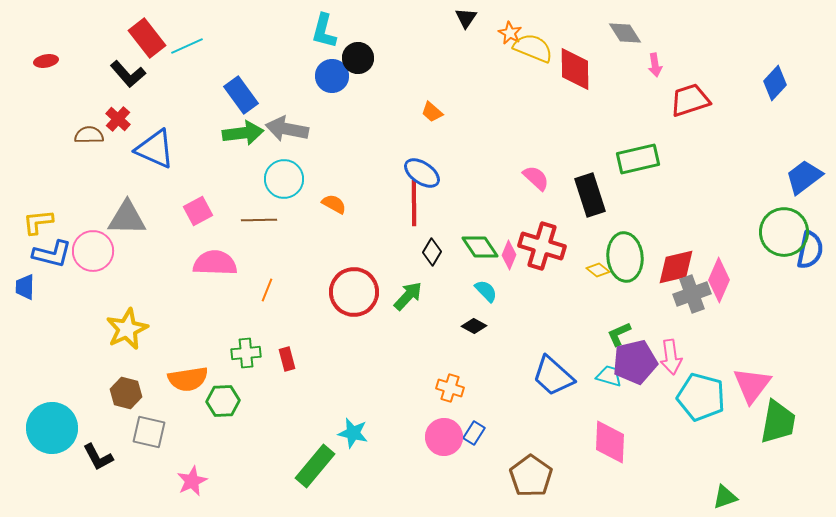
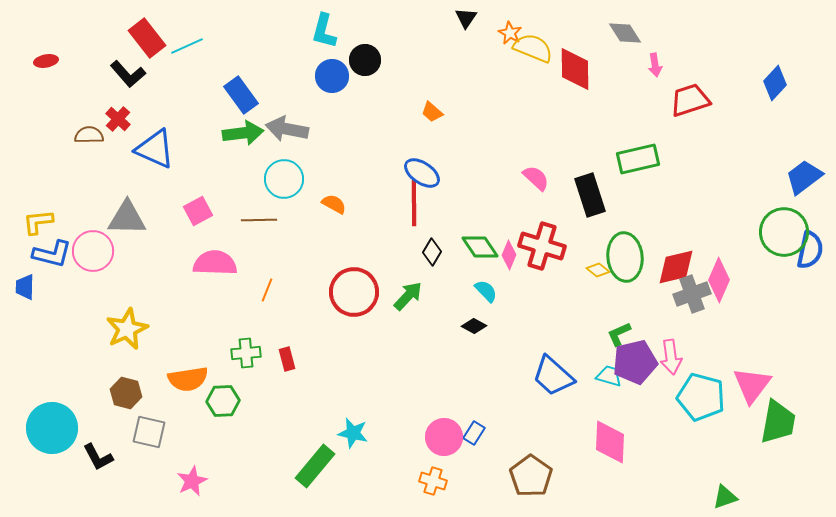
black circle at (358, 58): moved 7 px right, 2 px down
orange cross at (450, 388): moved 17 px left, 93 px down
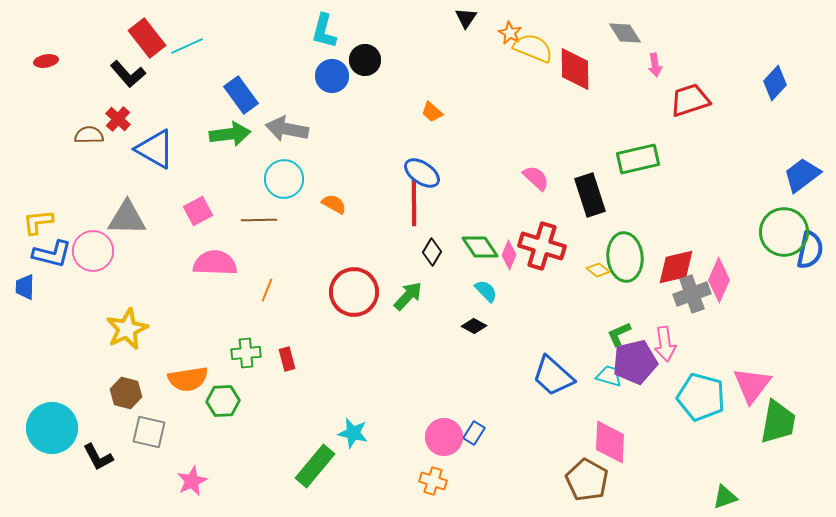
green arrow at (243, 133): moved 13 px left, 1 px down
blue triangle at (155, 149): rotated 6 degrees clockwise
blue trapezoid at (804, 177): moved 2 px left, 2 px up
pink arrow at (671, 357): moved 6 px left, 13 px up
brown pentagon at (531, 476): moved 56 px right, 4 px down; rotated 6 degrees counterclockwise
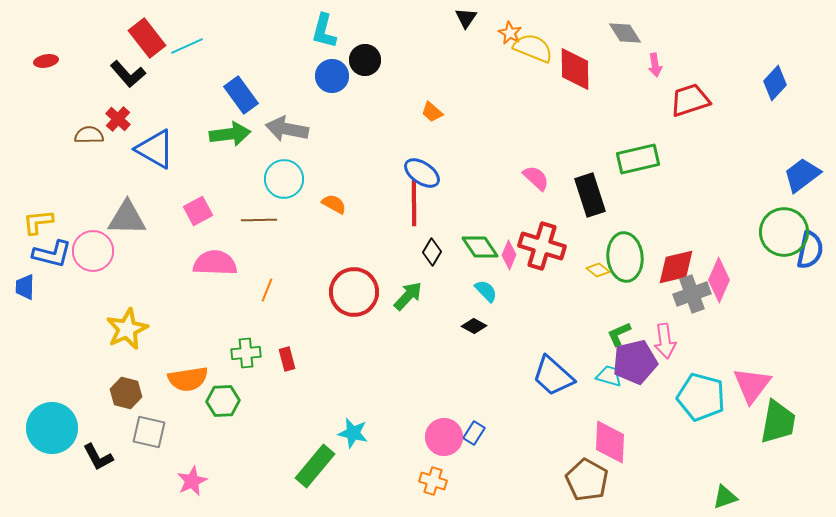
pink arrow at (665, 344): moved 3 px up
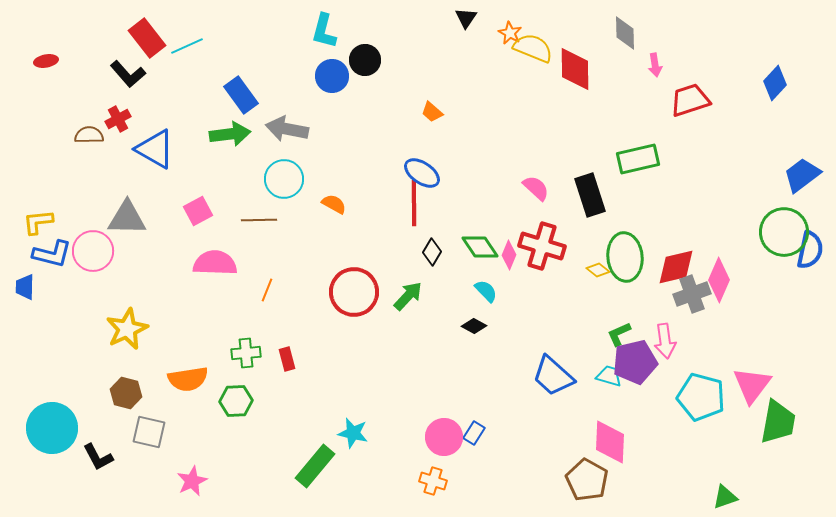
gray diamond at (625, 33): rotated 32 degrees clockwise
red cross at (118, 119): rotated 20 degrees clockwise
pink semicircle at (536, 178): moved 10 px down
green hexagon at (223, 401): moved 13 px right
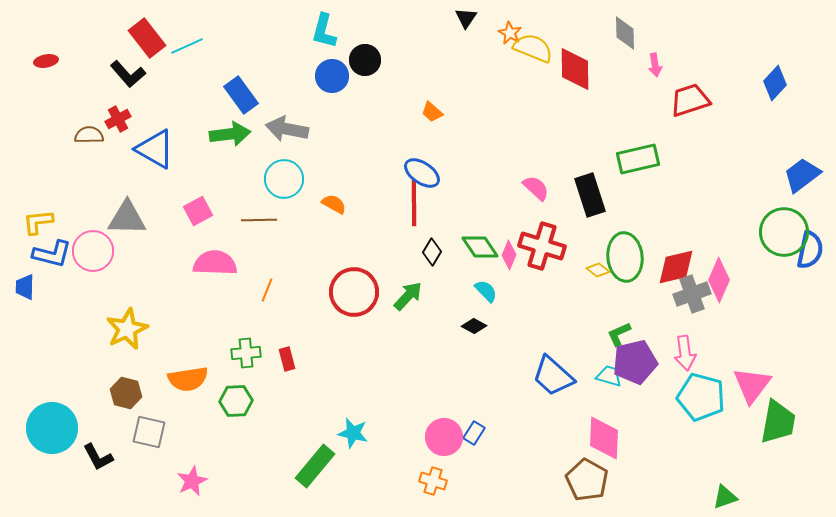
pink arrow at (665, 341): moved 20 px right, 12 px down
pink diamond at (610, 442): moved 6 px left, 4 px up
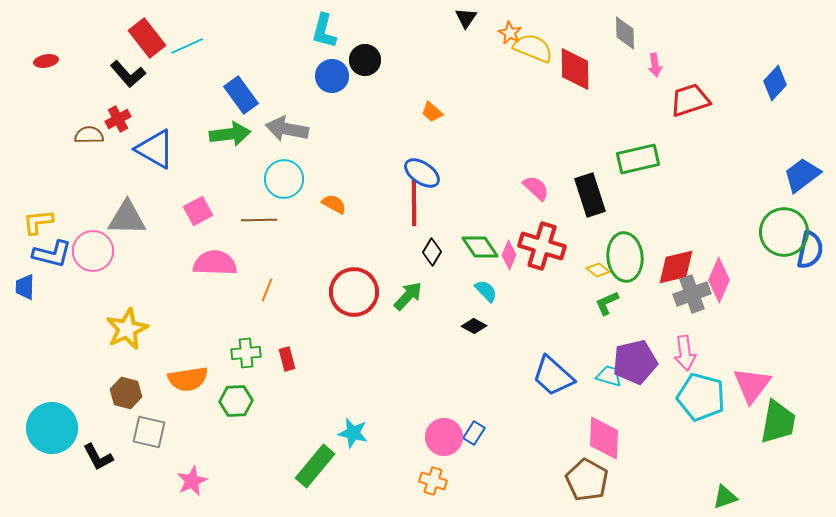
green L-shape at (619, 334): moved 12 px left, 31 px up
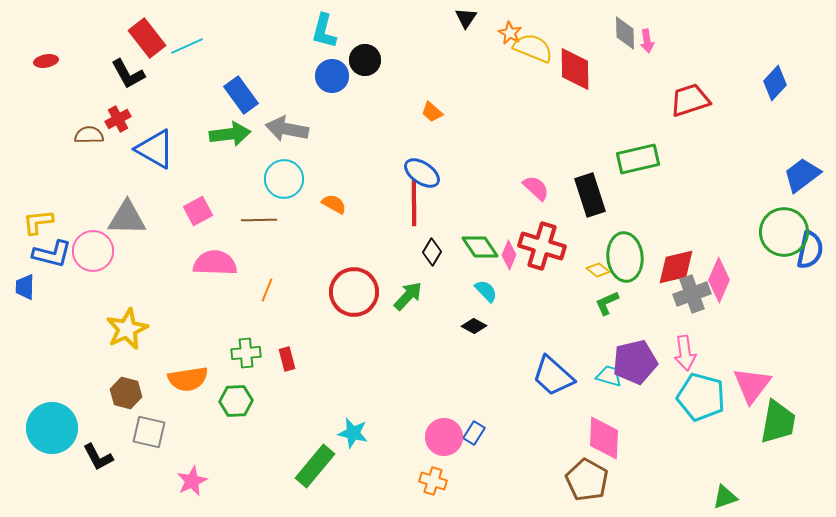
pink arrow at (655, 65): moved 8 px left, 24 px up
black L-shape at (128, 74): rotated 12 degrees clockwise
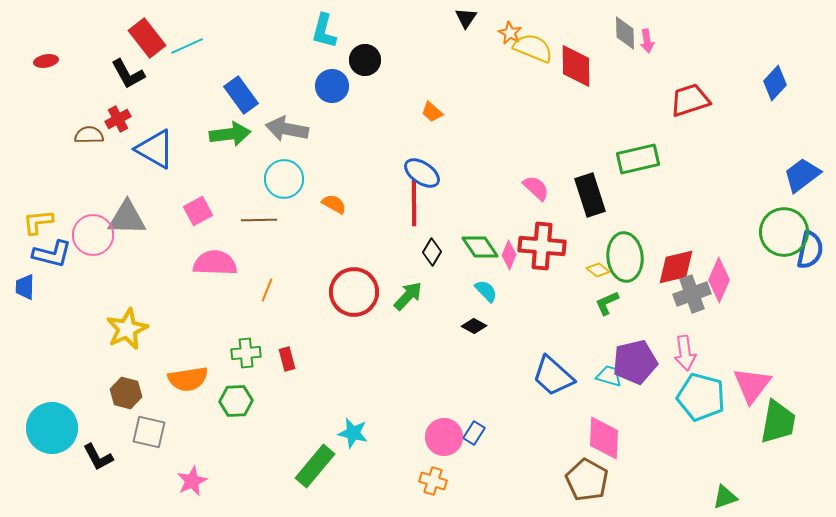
red diamond at (575, 69): moved 1 px right, 3 px up
blue circle at (332, 76): moved 10 px down
red cross at (542, 246): rotated 12 degrees counterclockwise
pink circle at (93, 251): moved 16 px up
